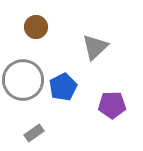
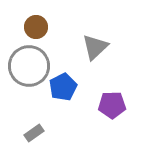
gray circle: moved 6 px right, 14 px up
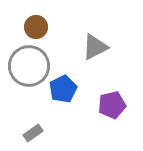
gray triangle: rotated 16 degrees clockwise
blue pentagon: moved 2 px down
purple pentagon: rotated 12 degrees counterclockwise
gray rectangle: moved 1 px left
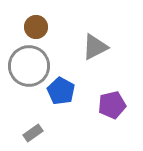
blue pentagon: moved 2 px left, 2 px down; rotated 16 degrees counterclockwise
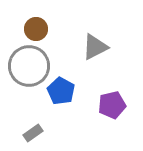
brown circle: moved 2 px down
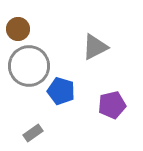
brown circle: moved 18 px left
blue pentagon: rotated 12 degrees counterclockwise
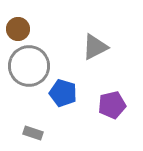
blue pentagon: moved 2 px right, 2 px down
gray rectangle: rotated 54 degrees clockwise
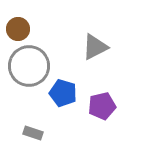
purple pentagon: moved 10 px left, 1 px down
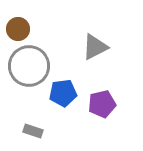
blue pentagon: rotated 24 degrees counterclockwise
purple pentagon: moved 2 px up
gray rectangle: moved 2 px up
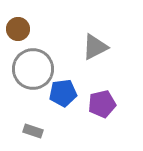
gray circle: moved 4 px right, 3 px down
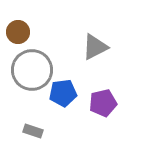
brown circle: moved 3 px down
gray circle: moved 1 px left, 1 px down
purple pentagon: moved 1 px right, 1 px up
